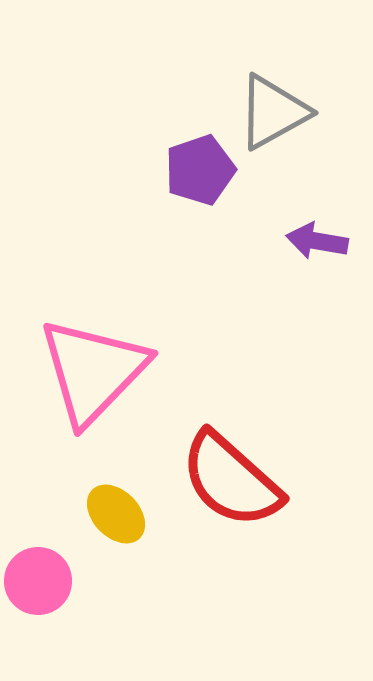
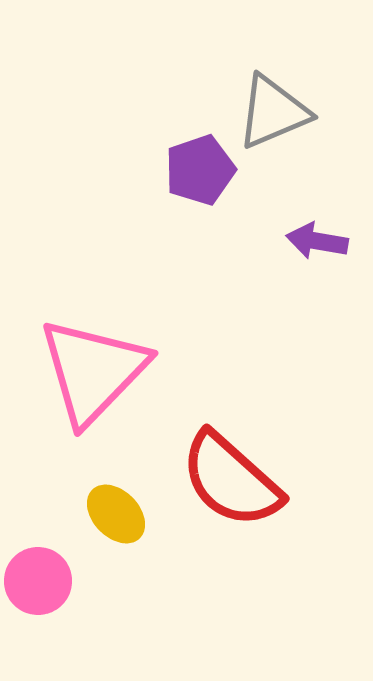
gray triangle: rotated 6 degrees clockwise
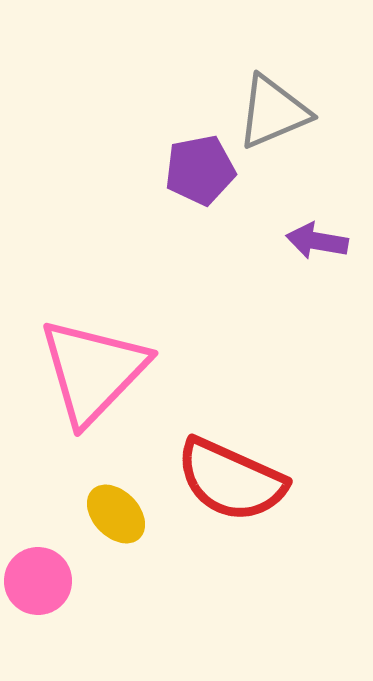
purple pentagon: rotated 8 degrees clockwise
red semicircle: rotated 18 degrees counterclockwise
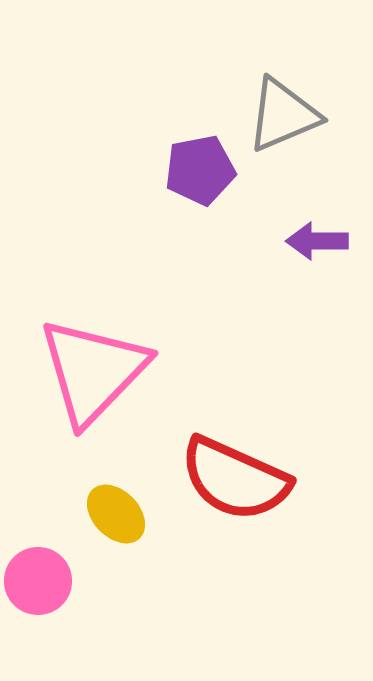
gray triangle: moved 10 px right, 3 px down
purple arrow: rotated 10 degrees counterclockwise
red semicircle: moved 4 px right, 1 px up
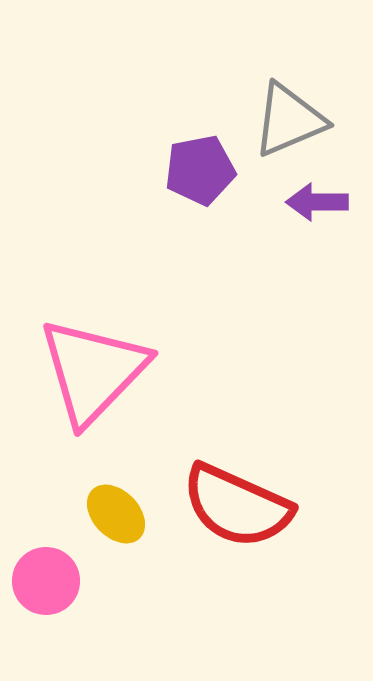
gray triangle: moved 6 px right, 5 px down
purple arrow: moved 39 px up
red semicircle: moved 2 px right, 27 px down
pink circle: moved 8 px right
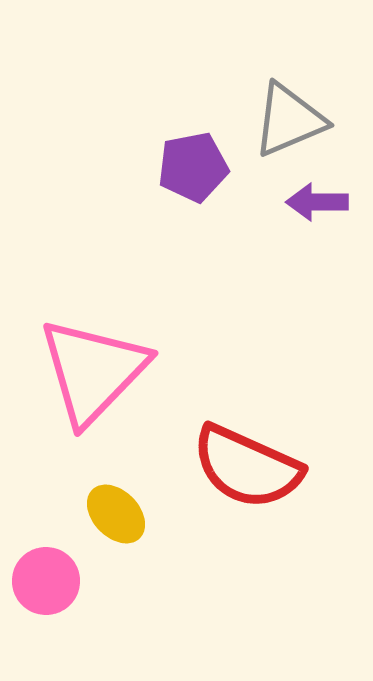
purple pentagon: moved 7 px left, 3 px up
red semicircle: moved 10 px right, 39 px up
